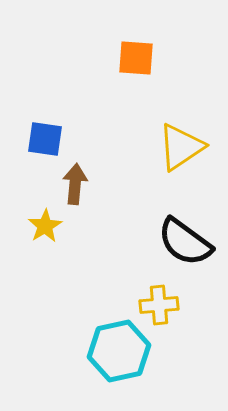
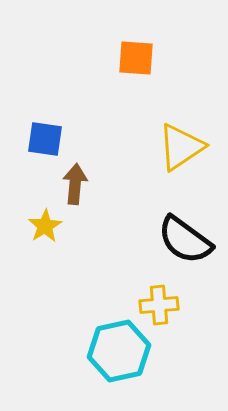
black semicircle: moved 2 px up
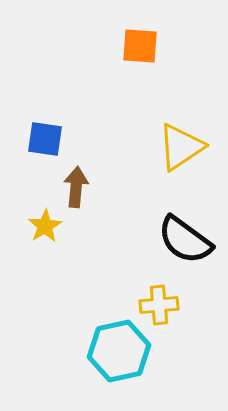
orange square: moved 4 px right, 12 px up
brown arrow: moved 1 px right, 3 px down
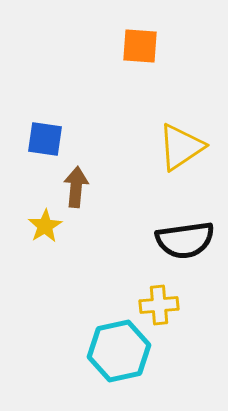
black semicircle: rotated 44 degrees counterclockwise
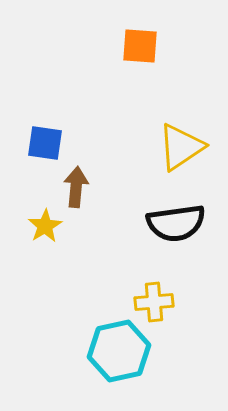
blue square: moved 4 px down
black semicircle: moved 9 px left, 17 px up
yellow cross: moved 5 px left, 3 px up
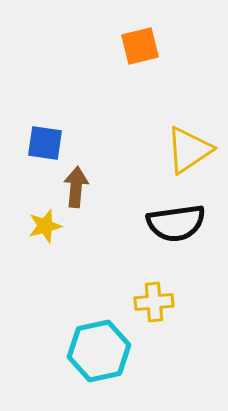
orange square: rotated 18 degrees counterclockwise
yellow triangle: moved 8 px right, 3 px down
yellow star: rotated 16 degrees clockwise
cyan hexagon: moved 20 px left
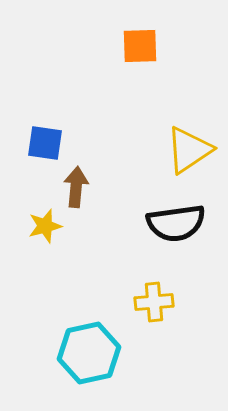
orange square: rotated 12 degrees clockwise
cyan hexagon: moved 10 px left, 2 px down
